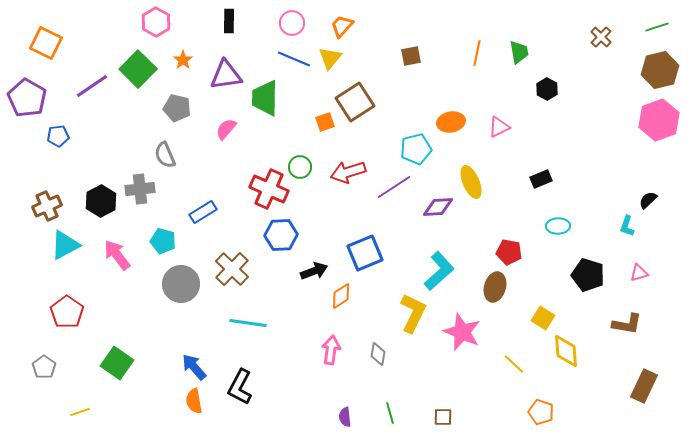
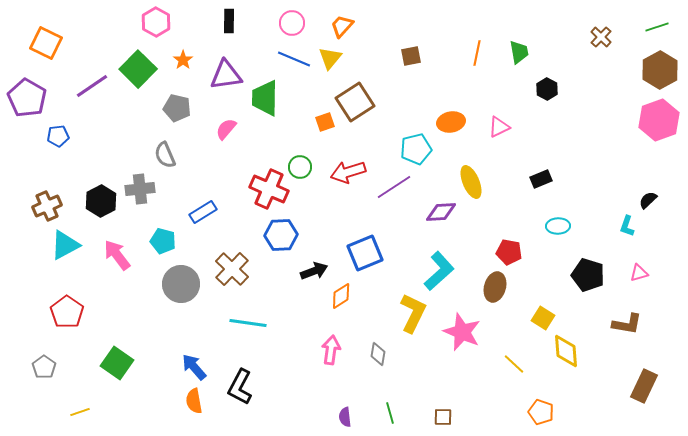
brown hexagon at (660, 70): rotated 15 degrees counterclockwise
purple diamond at (438, 207): moved 3 px right, 5 px down
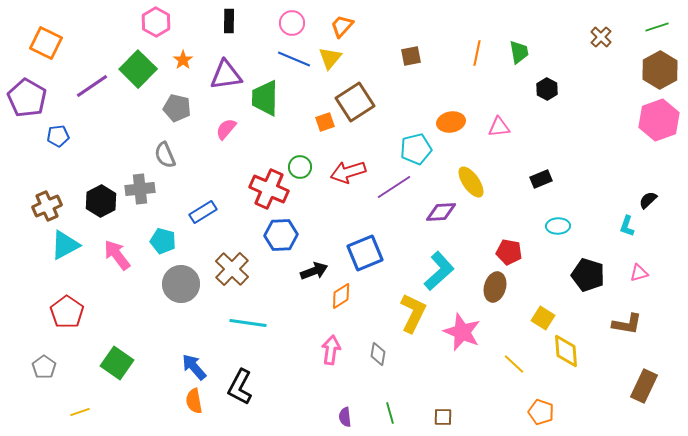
pink triangle at (499, 127): rotated 20 degrees clockwise
yellow ellipse at (471, 182): rotated 12 degrees counterclockwise
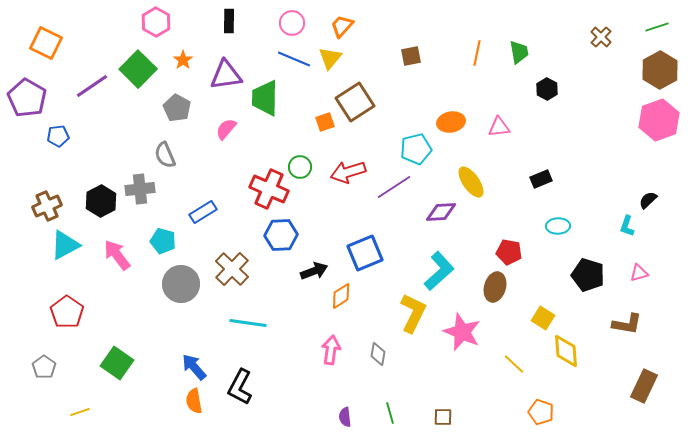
gray pentagon at (177, 108): rotated 16 degrees clockwise
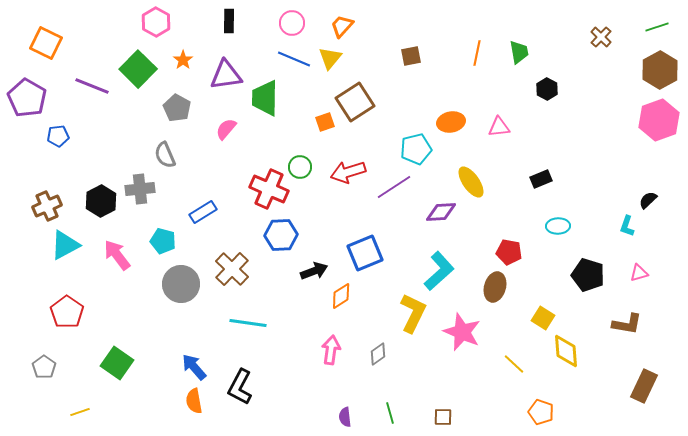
purple line at (92, 86): rotated 56 degrees clockwise
gray diamond at (378, 354): rotated 45 degrees clockwise
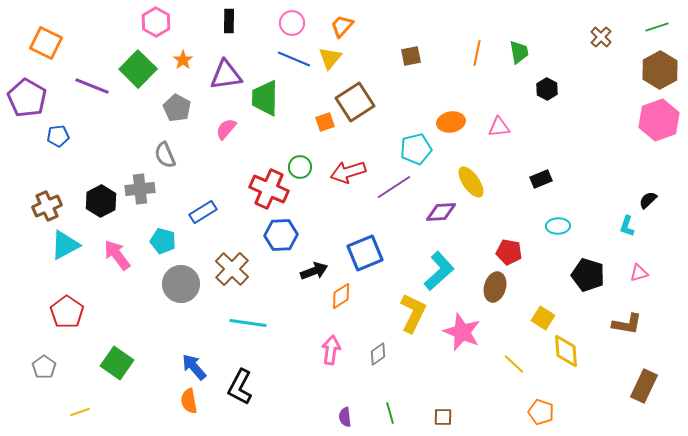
orange semicircle at (194, 401): moved 5 px left
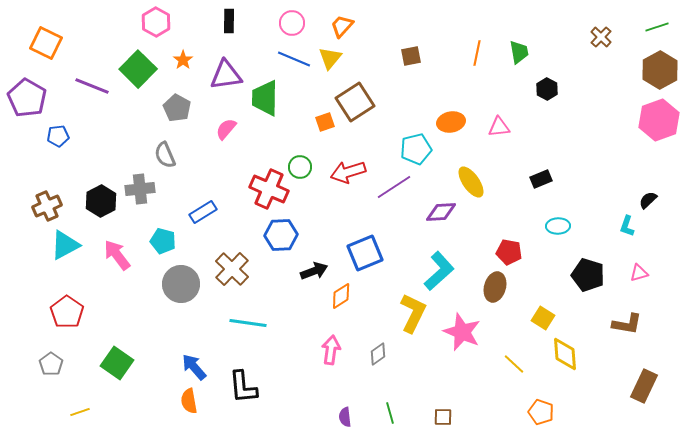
yellow diamond at (566, 351): moved 1 px left, 3 px down
gray pentagon at (44, 367): moved 7 px right, 3 px up
black L-shape at (240, 387): moved 3 px right; rotated 33 degrees counterclockwise
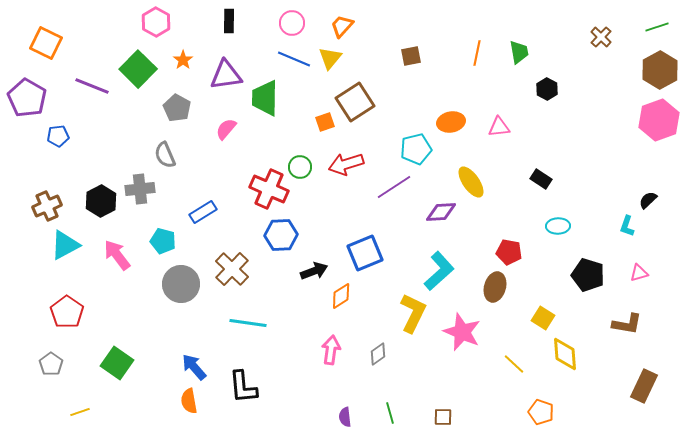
red arrow at (348, 172): moved 2 px left, 8 px up
black rectangle at (541, 179): rotated 55 degrees clockwise
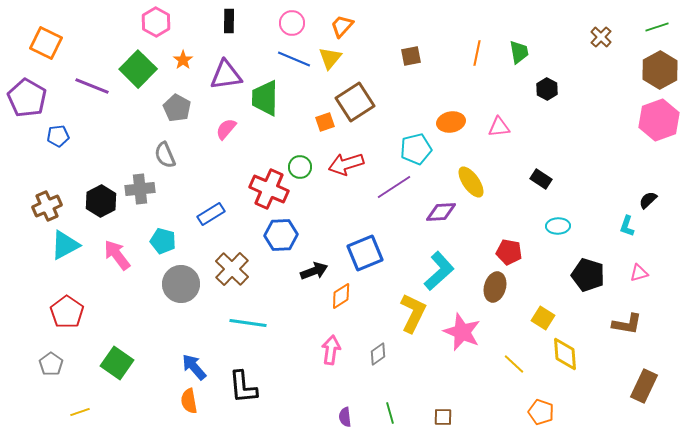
blue rectangle at (203, 212): moved 8 px right, 2 px down
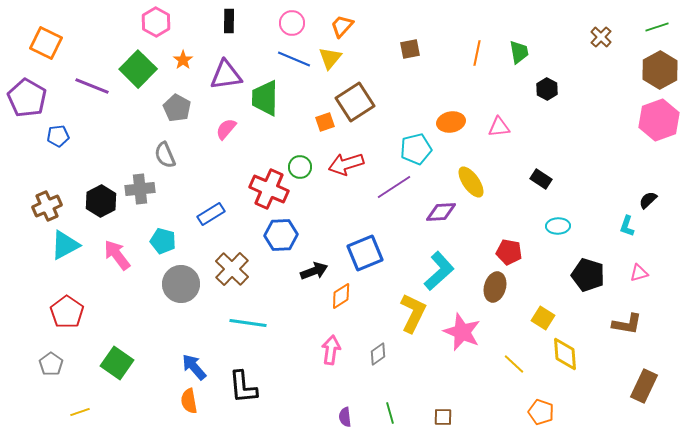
brown square at (411, 56): moved 1 px left, 7 px up
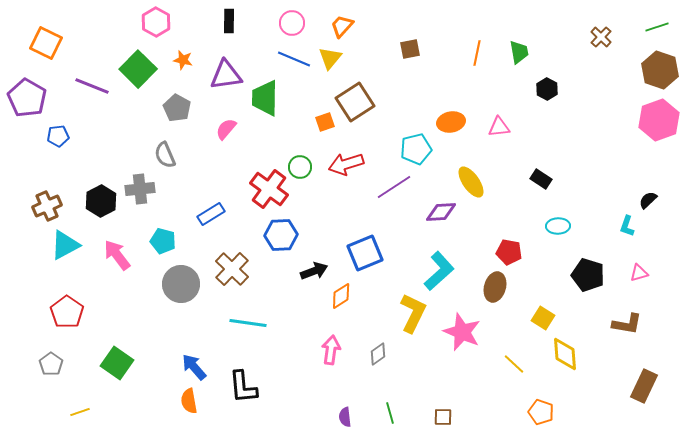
orange star at (183, 60): rotated 24 degrees counterclockwise
brown hexagon at (660, 70): rotated 12 degrees counterclockwise
red cross at (269, 189): rotated 12 degrees clockwise
